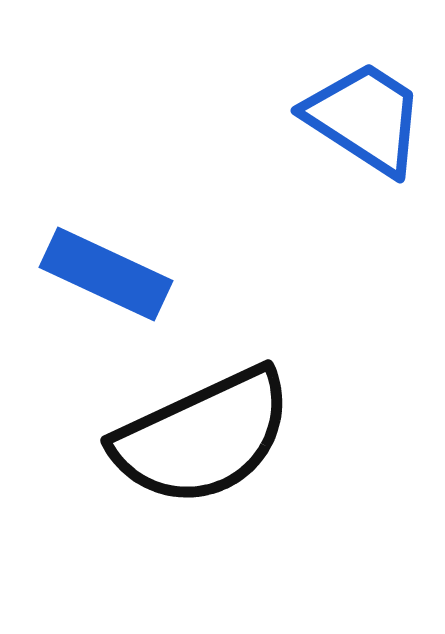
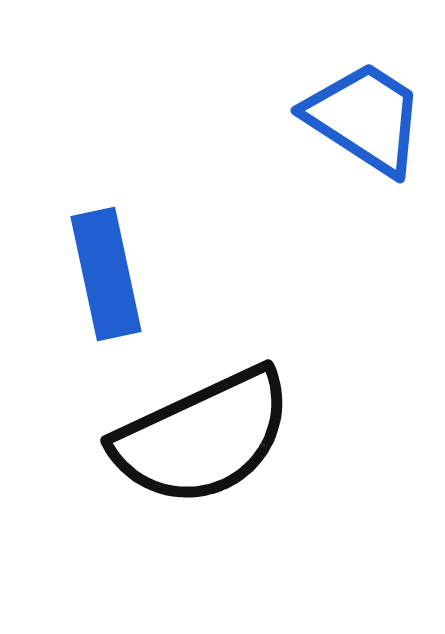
blue rectangle: rotated 53 degrees clockwise
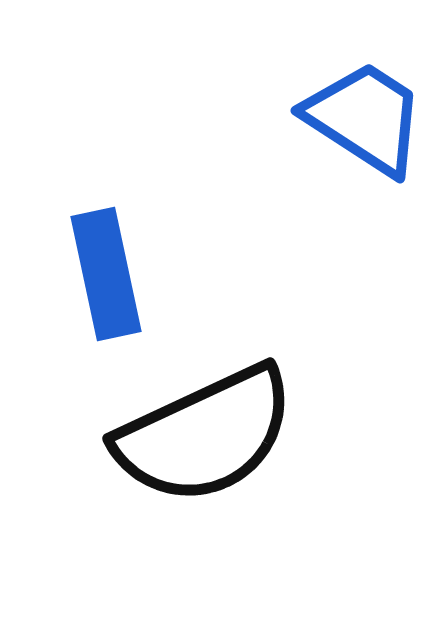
black semicircle: moved 2 px right, 2 px up
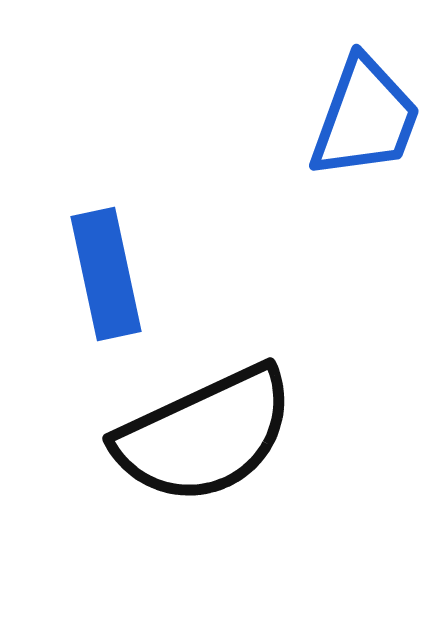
blue trapezoid: rotated 77 degrees clockwise
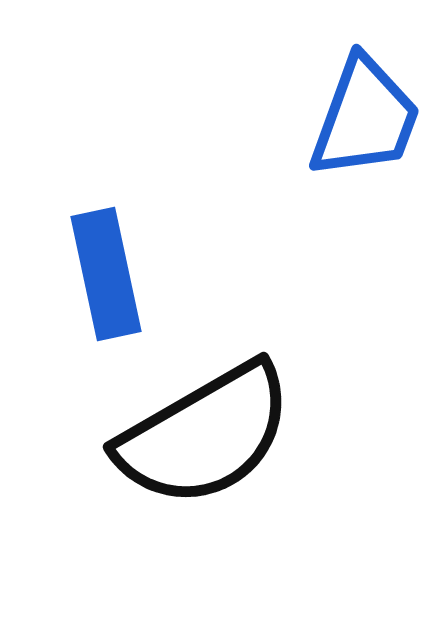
black semicircle: rotated 5 degrees counterclockwise
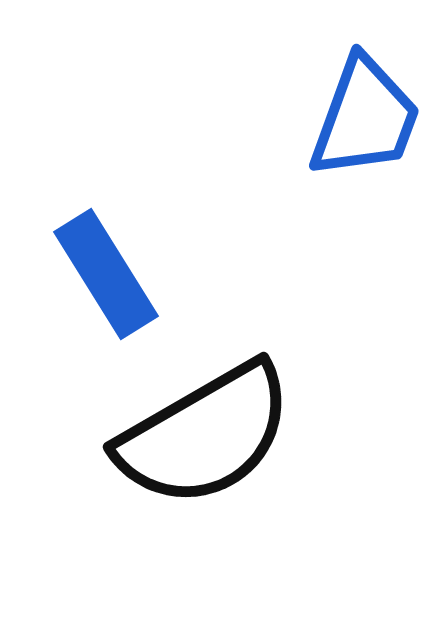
blue rectangle: rotated 20 degrees counterclockwise
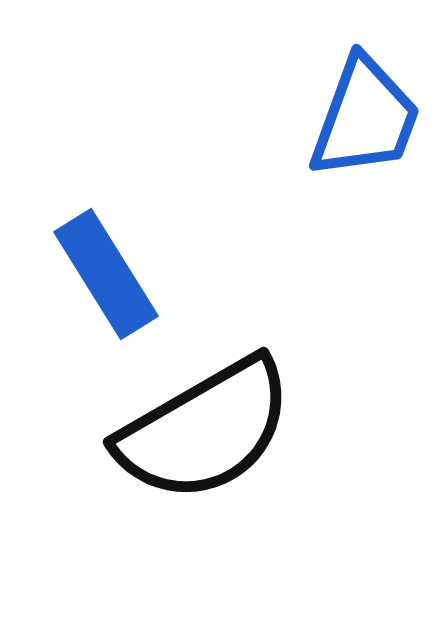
black semicircle: moved 5 px up
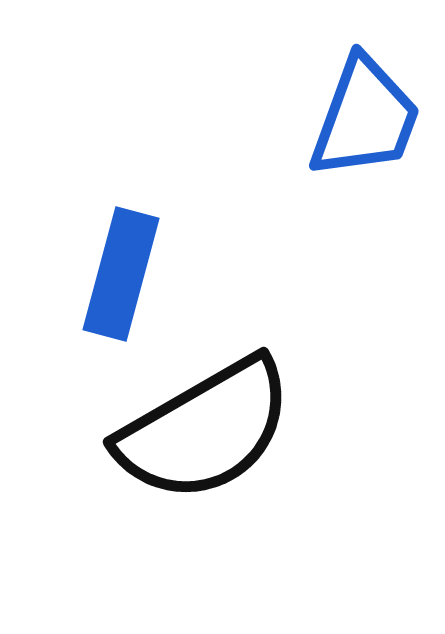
blue rectangle: moved 15 px right; rotated 47 degrees clockwise
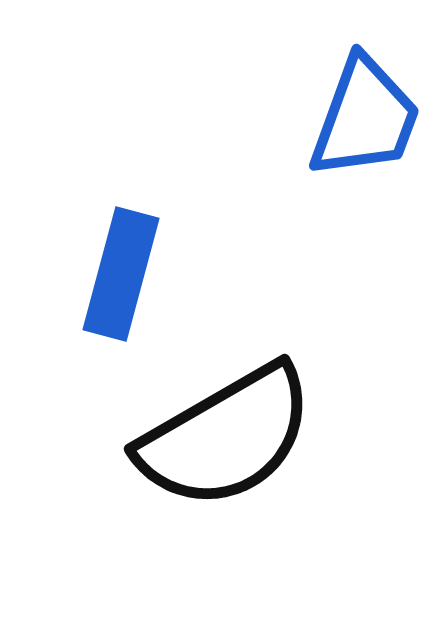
black semicircle: moved 21 px right, 7 px down
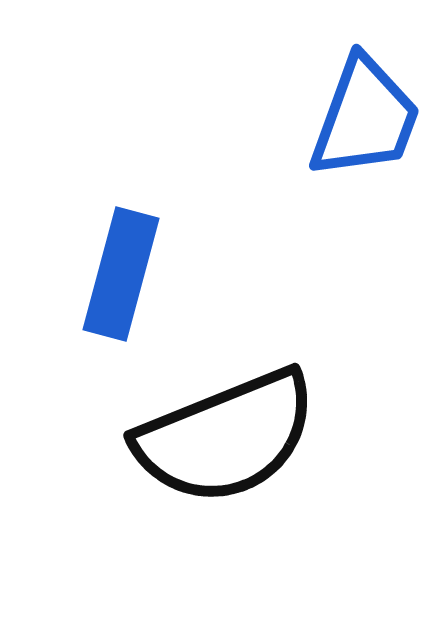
black semicircle: rotated 8 degrees clockwise
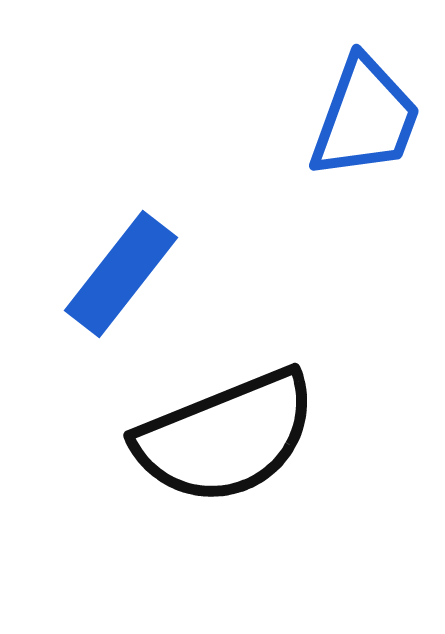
blue rectangle: rotated 23 degrees clockwise
